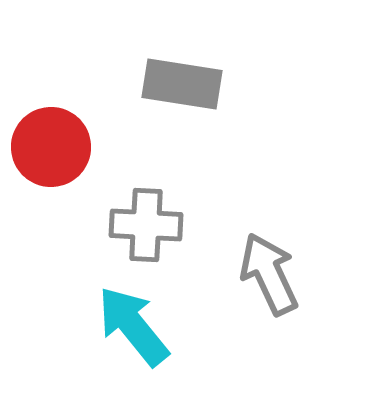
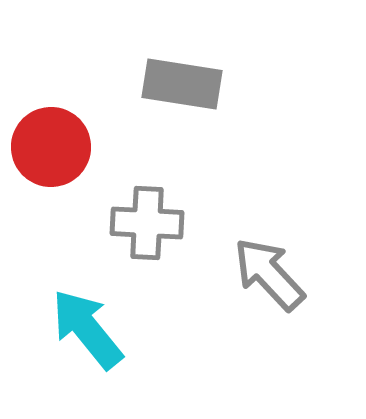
gray cross: moved 1 px right, 2 px up
gray arrow: rotated 18 degrees counterclockwise
cyan arrow: moved 46 px left, 3 px down
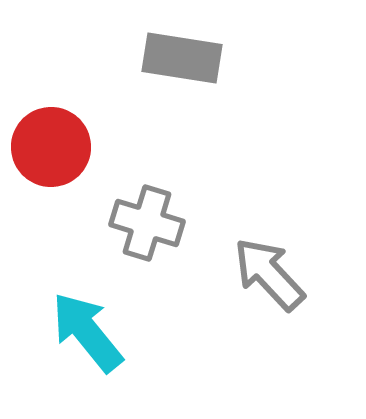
gray rectangle: moved 26 px up
gray cross: rotated 14 degrees clockwise
cyan arrow: moved 3 px down
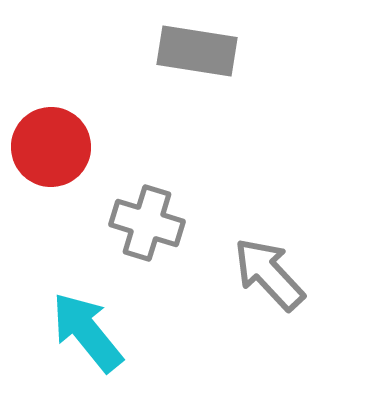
gray rectangle: moved 15 px right, 7 px up
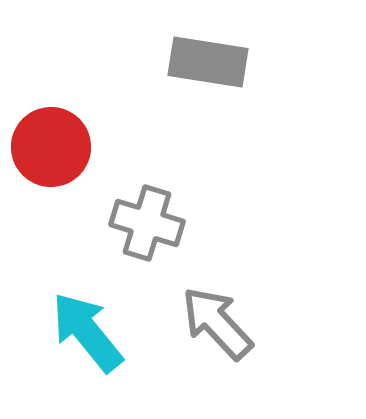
gray rectangle: moved 11 px right, 11 px down
gray arrow: moved 52 px left, 49 px down
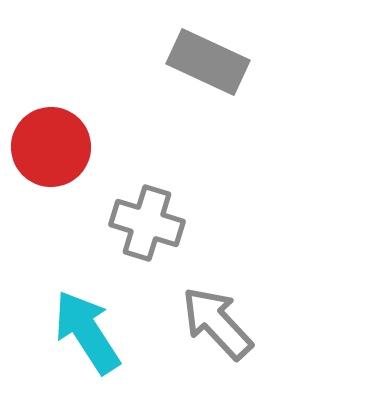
gray rectangle: rotated 16 degrees clockwise
cyan arrow: rotated 6 degrees clockwise
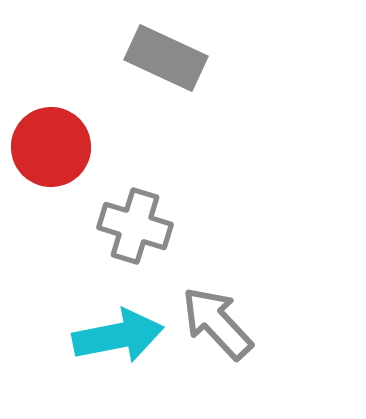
gray rectangle: moved 42 px left, 4 px up
gray cross: moved 12 px left, 3 px down
cyan arrow: moved 31 px right, 4 px down; rotated 112 degrees clockwise
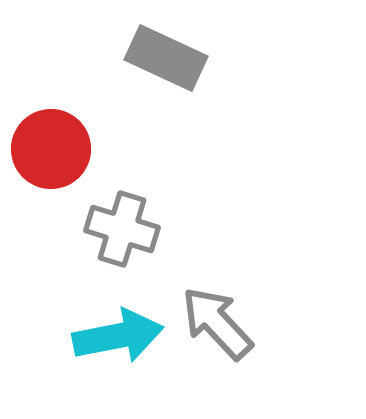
red circle: moved 2 px down
gray cross: moved 13 px left, 3 px down
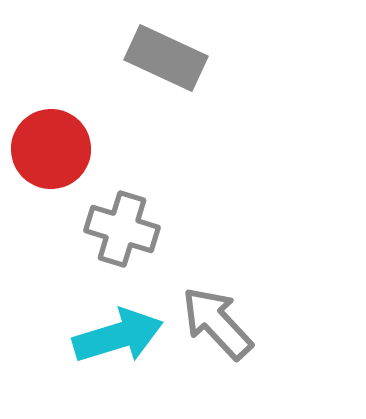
cyan arrow: rotated 6 degrees counterclockwise
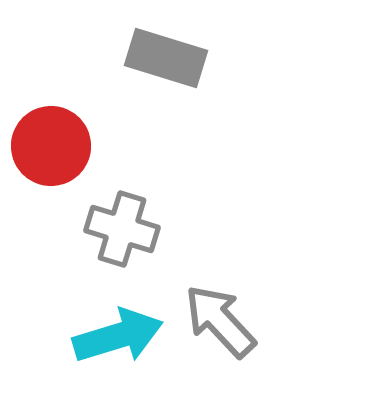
gray rectangle: rotated 8 degrees counterclockwise
red circle: moved 3 px up
gray arrow: moved 3 px right, 2 px up
